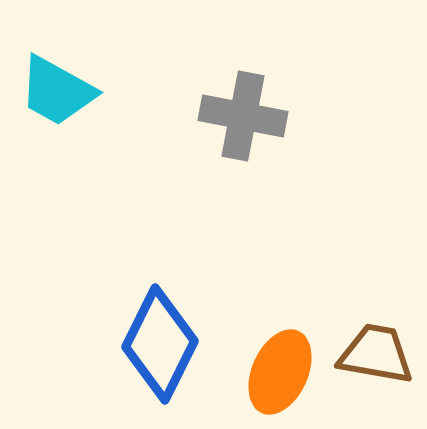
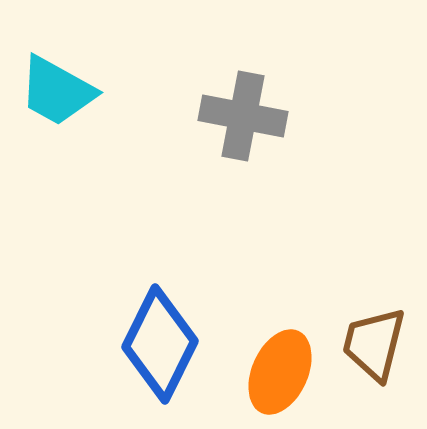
brown trapezoid: moved 2 px left, 10 px up; rotated 86 degrees counterclockwise
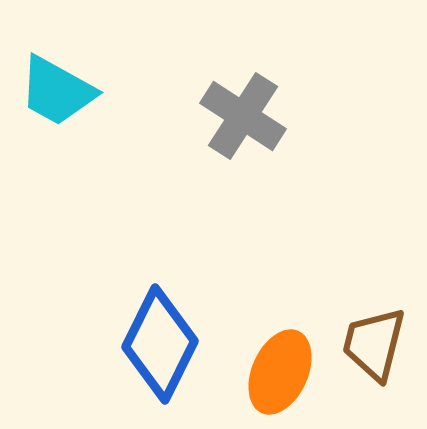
gray cross: rotated 22 degrees clockwise
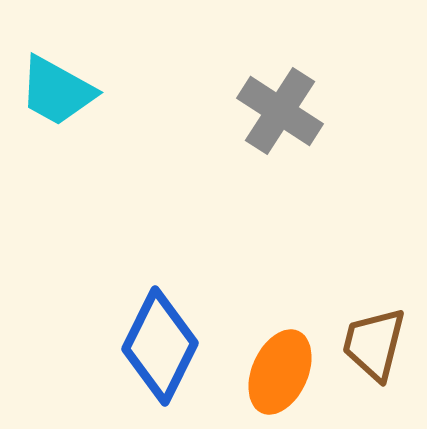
gray cross: moved 37 px right, 5 px up
blue diamond: moved 2 px down
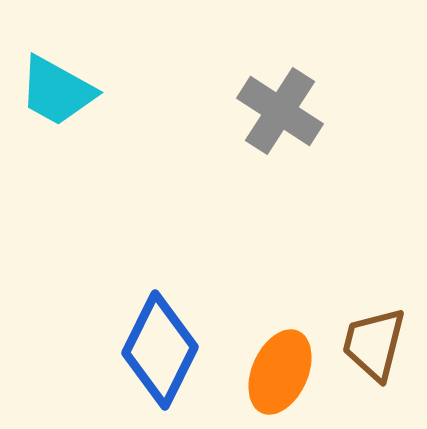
blue diamond: moved 4 px down
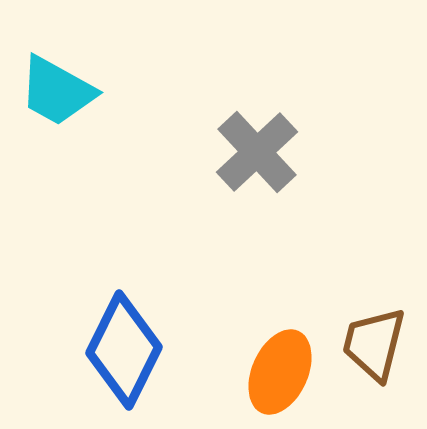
gray cross: moved 23 px left, 41 px down; rotated 14 degrees clockwise
blue diamond: moved 36 px left
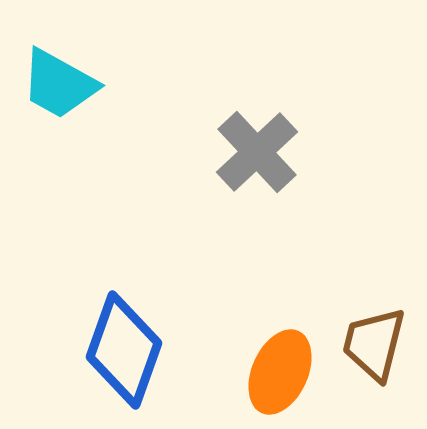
cyan trapezoid: moved 2 px right, 7 px up
blue diamond: rotated 7 degrees counterclockwise
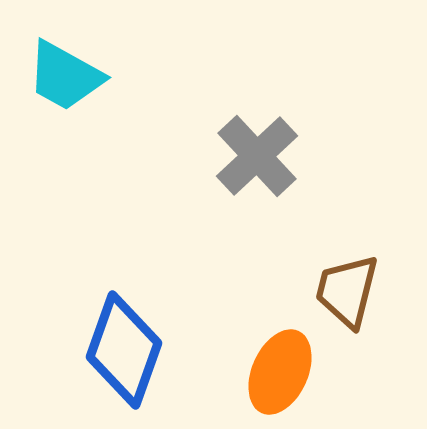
cyan trapezoid: moved 6 px right, 8 px up
gray cross: moved 4 px down
brown trapezoid: moved 27 px left, 53 px up
